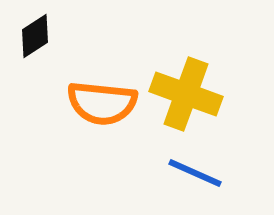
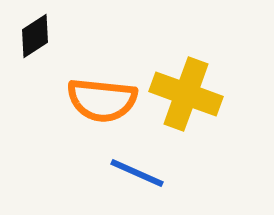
orange semicircle: moved 3 px up
blue line: moved 58 px left
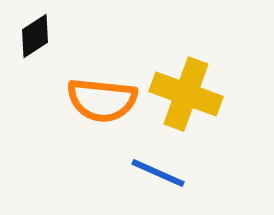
blue line: moved 21 px right
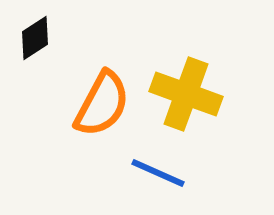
black diamond: moved 2 px down
orange semicircle: moved 4 px down; rotated 68 degrees counterclockwise
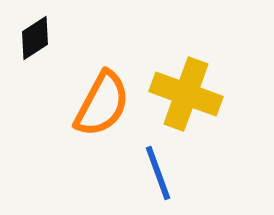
blue line: rotated 46 degrees clockwise
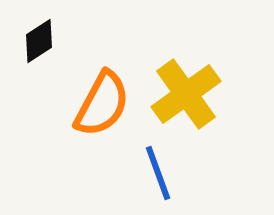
black diamond: moved 4 px right, 3 px down
yellow cross: rotated 34 degrees clockwise
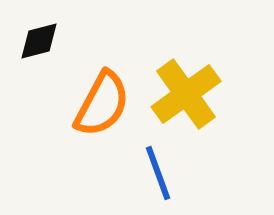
black diamond: rotated 18 degrees clockwise
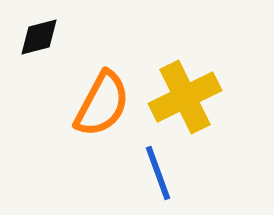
black diamond: moved 4 px up
yellow cross: moved 1 px left, 3 px down; rotated 10 degrees clockwise
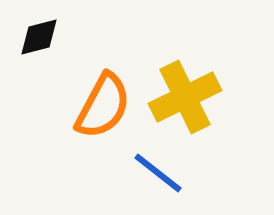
orange semicircle: moved 1 px right, 2 px down
blue line: rotated 32 degrees counterclockwise
